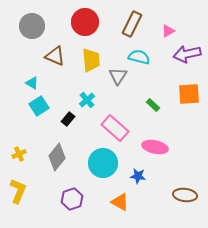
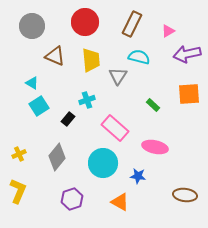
cyan cross: rotated 21 degrees clockwise
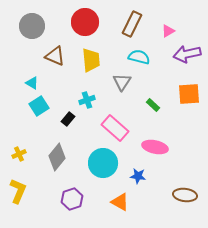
gray triangle: moved 4 px right, 6 px down
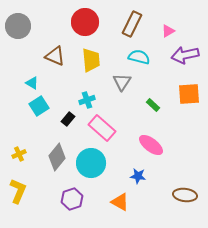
gray circle: moved 14 px left
purple arrow: moved 2 px left, 1 px down
pink rectangle: moved 13 px left
pink ellipse: moved 4 px left, 2 px up; rotated 25 degrees clockwise
cyan circle: moved 12 px left
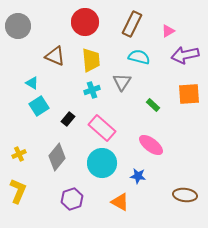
cyan cross: moved 5 px right, 10 px up
cyan circle: moved 11 px right
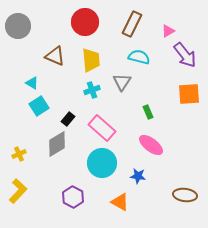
purple arrow: rotated 116 degrees counterclockwise
green rectangle: moved 5 px left, 7 px down; rotated 24 degrees clockwise
gray diamond: moved 13 px up; rotated 20 degrees clockwise
yellow L-shape: rotated 20 degrees clockwise
purple hexagon: moved 1 px right, 2 px up; rotated 15 degrees counterclockwise
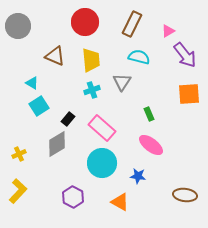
green rectangle: moved 1 px right, 2 px down
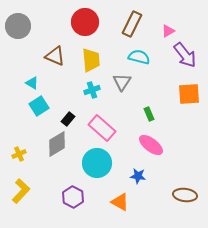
cyan circle: moved 5 px left
yellow L-shape: moved 3 px right
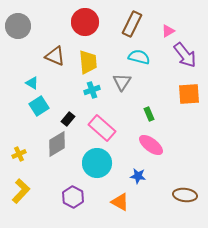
yellow trapezoid: moved 3 px left, 2 px down
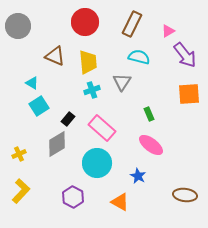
blue star: rotated 21 degrees clockwise
